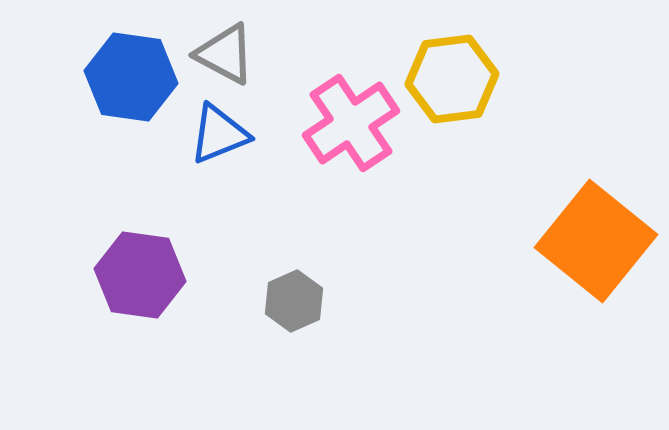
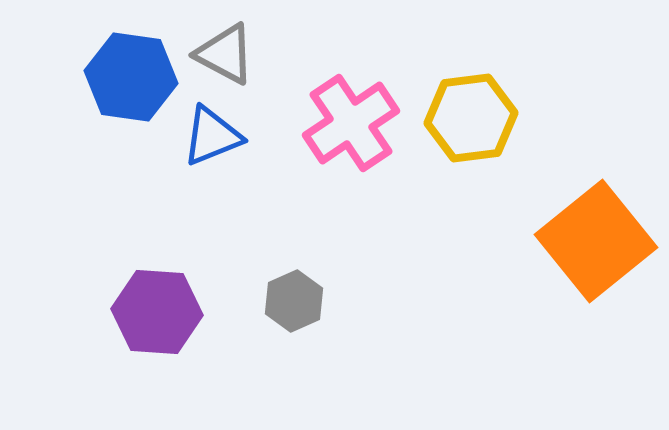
yellow hexagon: moved 19 px right, 39 px down
blue triangle: moved 7 px left, 2 px down
orange square: rotated 12 degrees clockwise
purple hexagon: moved 17 px right, 37 px down; rotated 4 degrees counterclockwise
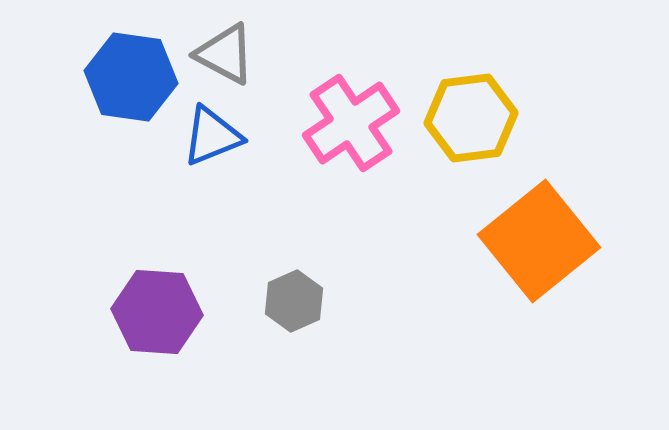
orange square: moved 57 px left
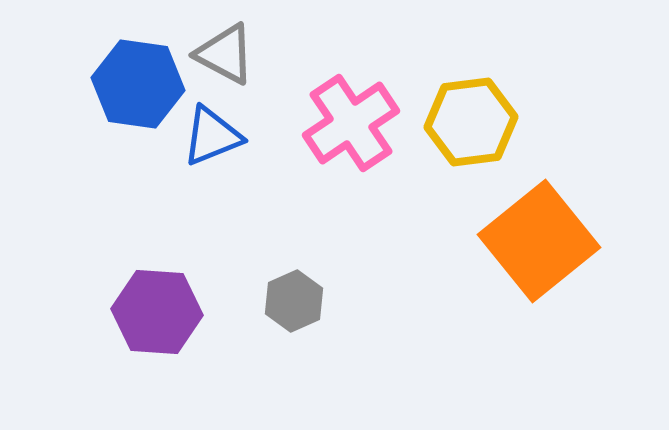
blue hexagon: moved 7 px right, 7 px down
yellow hexagon: moved 4 px down
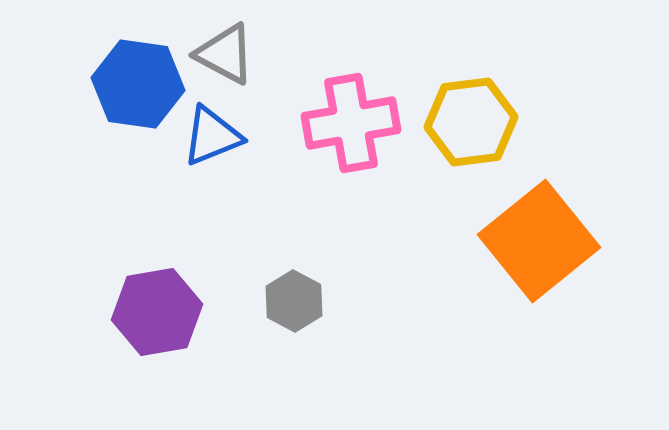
pink cross: rotated 24 degrees clockwise
gray hexagon: rotated 8 degrees counterclockwise
purple hexagon: rotated 14 degrees counterclockwise
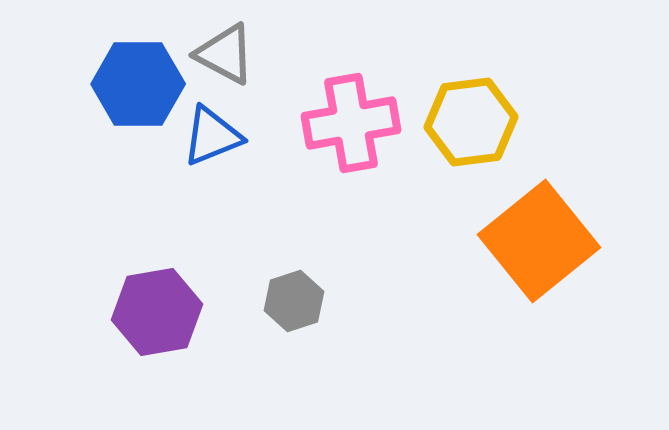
blue hexagon: rotated 8 degrees counterclockwise
gray hexagon: rotated 14 degrees clockwise
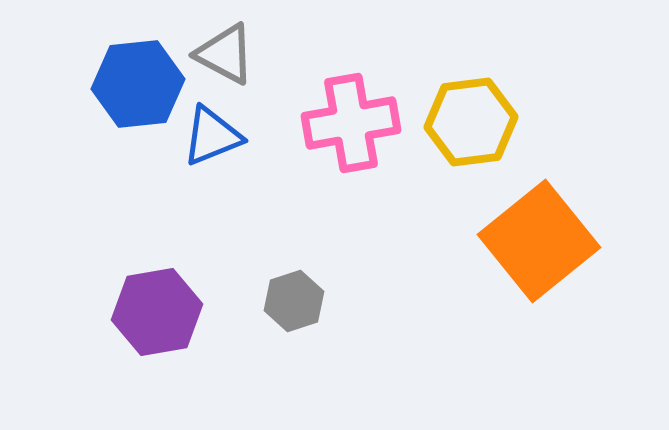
blue hexagon: rotated 6 degrees counterclockwise
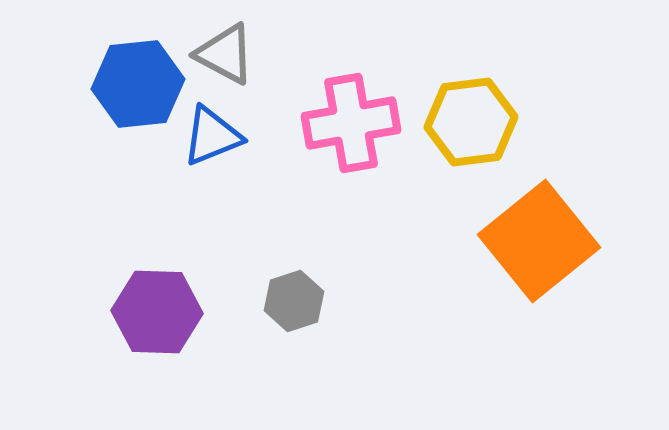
purple hexagon: rotated 12 degrees clockwise
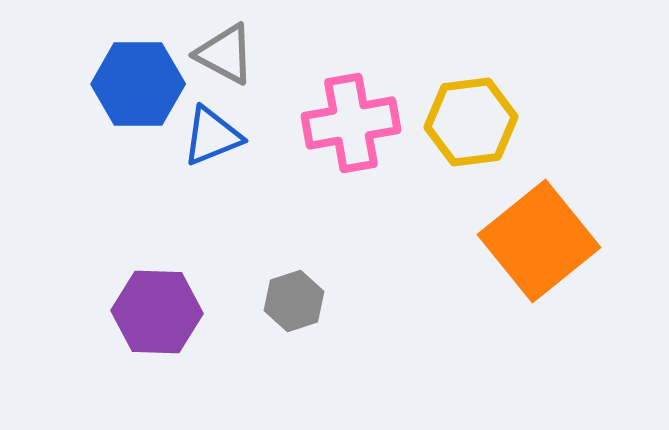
blue hexagon: rotated 6 degrees clockwise
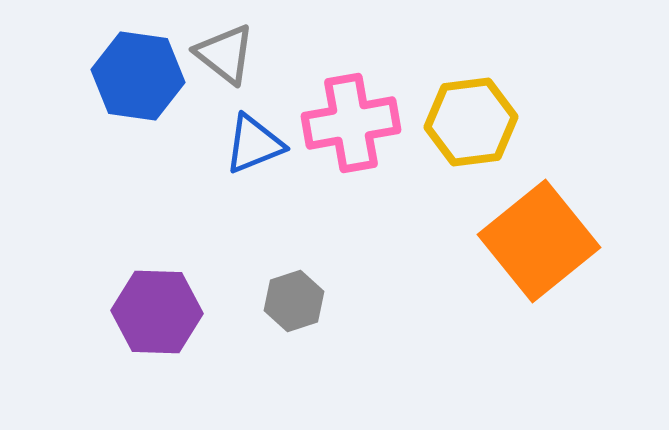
gray triangle: rotated 10 degrees clockwise
blue hexagon: moved 8 px up; rotated 8 degrees clockwise
blue triangle: moved 42 px right, 8 px down
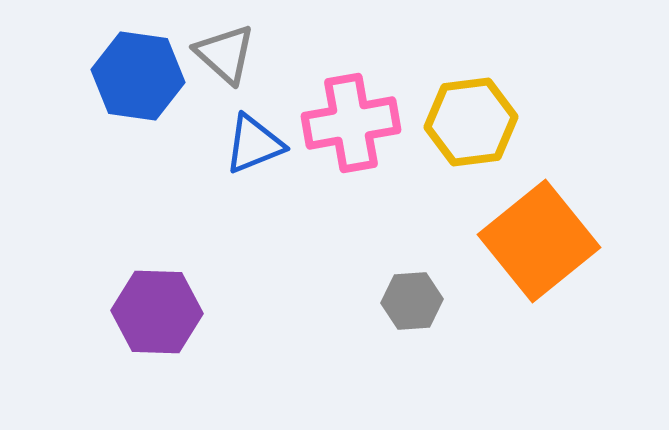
gray triangle: rotated 4 degrees clockwise
gray hexagon: moved 118 px right; rotated 14 degrees clockwise
